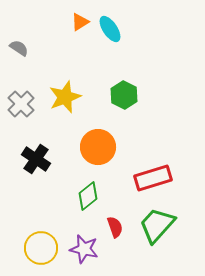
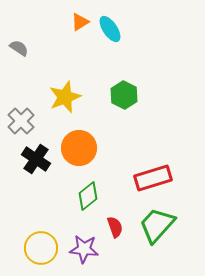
gray cross: moved 17 px down
orange circle: moved 19 px left, 1 px down
purple star: rotated 8 degrees counterclockwise
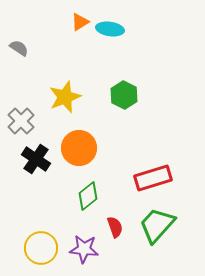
cyan ellipse: rotated 48 degrees counterclockwise
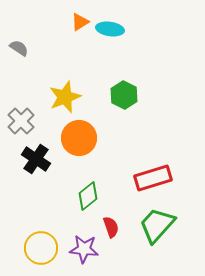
orange circle: moved 10 px up
red semicircle: moved 4 px left
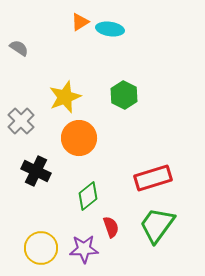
black cross: moved 12 px down; rotated 8 degrees counterclockwise
green trapezoid: rotated 6 degrees counterclockwise
purple star: rotated 8 degrees counterclockwise
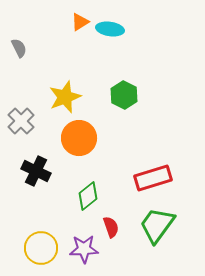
gray semicircle: rotated 30 degrees clockwise
